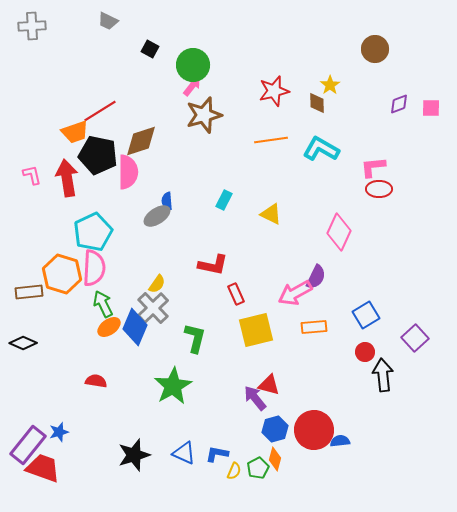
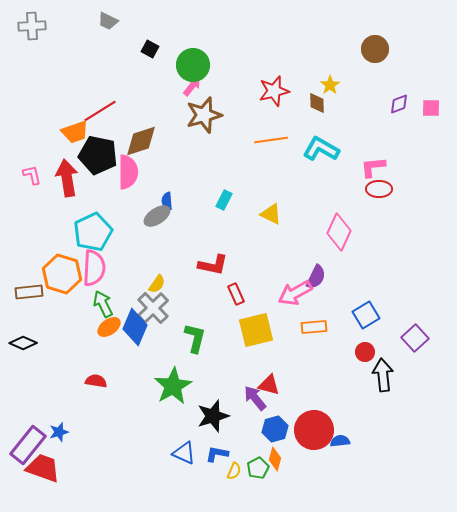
black star at (134, 455): moved 79 px right, 39 px up
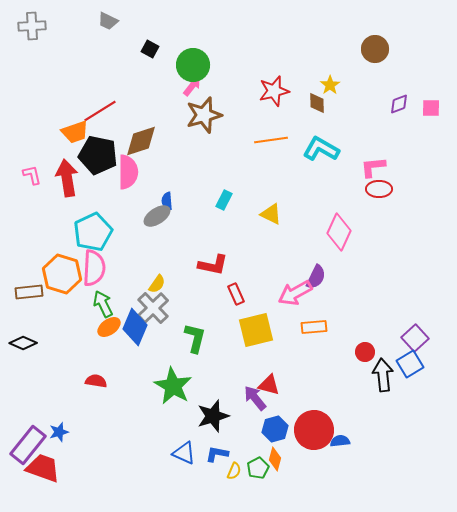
blue square at (366, 315): moved 44 px right, 49 px down
green star at (173, 386): rotated 12 degrees counterclockwise
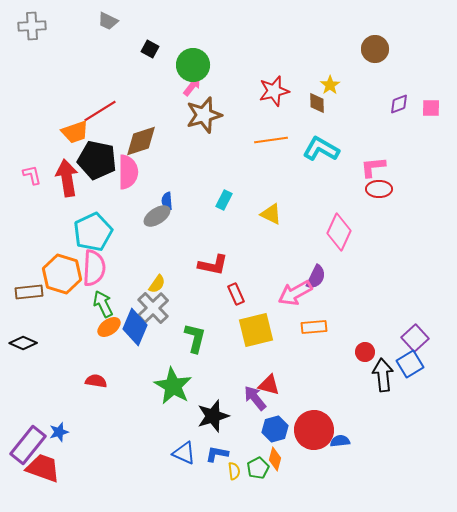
black pentagon at (98, 155): moved 1 px left, 5 px down
yellow semicircle at (234, 471): rotated 30 degrees counterclockwise
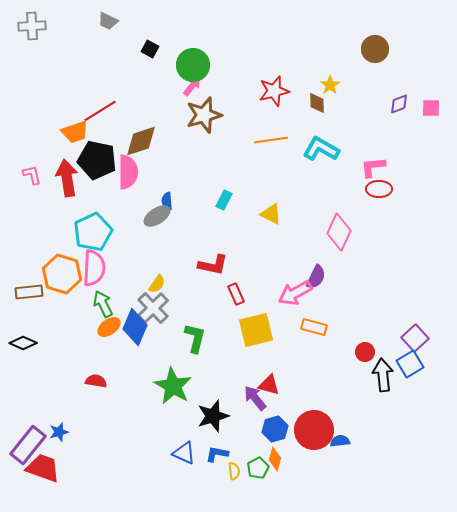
orange rectangle at (314, 327): rotated 20 degrees clockwise
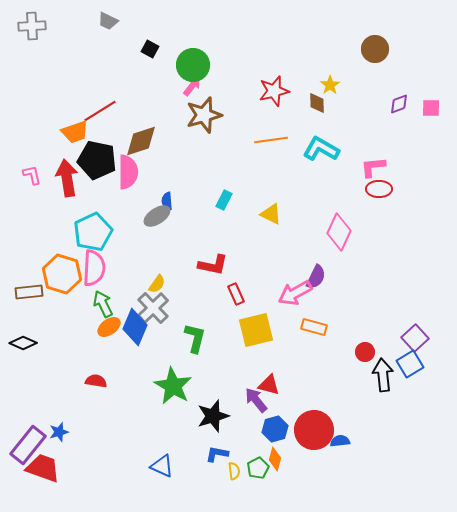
purple arrow at (255, 398): moved 1 px right, 2 px down
blue triangle at (184, 453): moved 22 px left, 13 px down
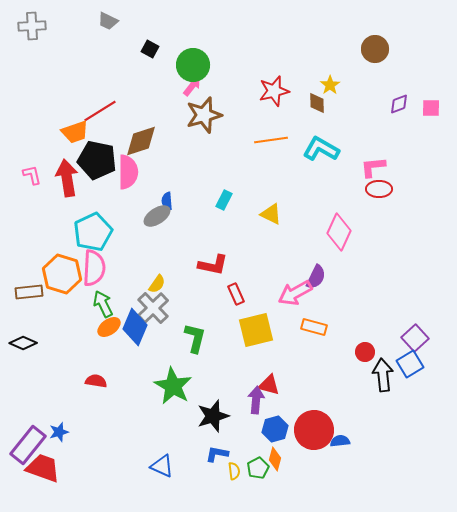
purple arrow at (256, 400): rotated 44 degrees clockwise
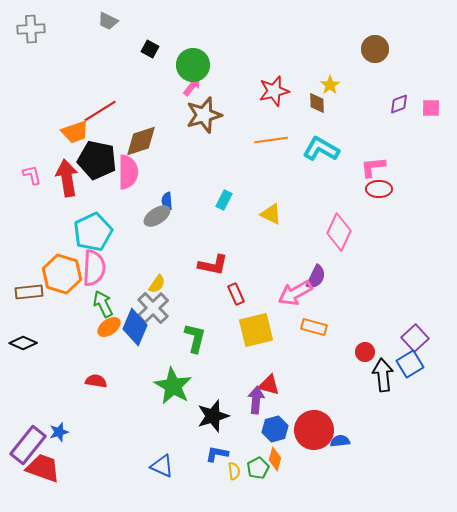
gray cross at (32, 26): moved 1 px left, 3 px down
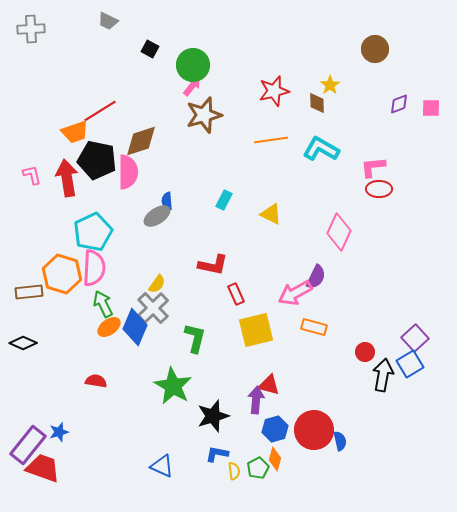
black arrow at (383, 375): rotated 16 degrees clockwise
blue semicircle at (340, 441): rotated 84 degrees clockwise
